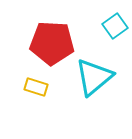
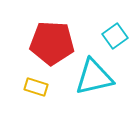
cyan square: moved 10 px down
cyan triangle: rotated 27 degrees clockwise
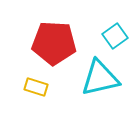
red pentagon: moved 2 px right
cyan triangle: moved 6 px right, 1 px down
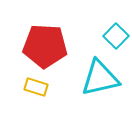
cyan square: moved 1 px right; rotated 10 degrees counterclockwise
red pentagon: moved 9 px left, 3 px down
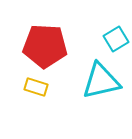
cyan square: moved 3 px down; rotated 15 degrees clockwise
cyan triangle: moved 1 px right, 3 px down
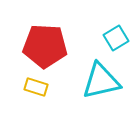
cyan square: moved 1 px up
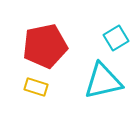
red pentagon: rotated 15 degrees counterclockwise
cyan triangle: moved 2 px right
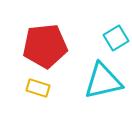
red pentagon: rotated 6 degrees clockwise
yellow rectangle: moved 2 px right, 1 px down
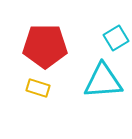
red pentagon: rotated 6 degrees clockwise
cyan triangle: rotated 9 degrees clockwise
